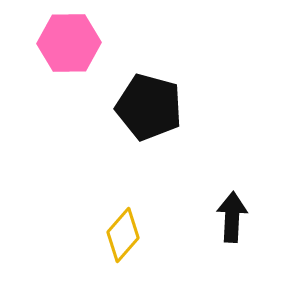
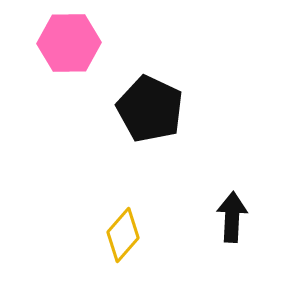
black pentagon: moved 1 px right, 2 px down; rotated 10 degrees clockwise
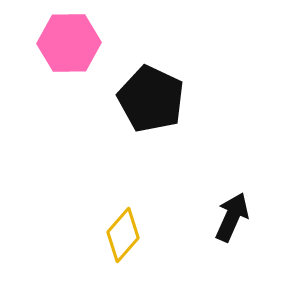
black pentagon: moved 1 px right, 10 px up
black arrow: rotated 21 degrees clockwise
